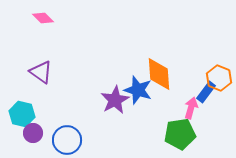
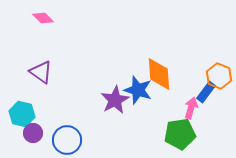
orange hexagon: moved 2 px up
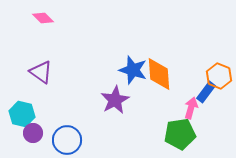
blue star: moved 5 px left, 20 px up
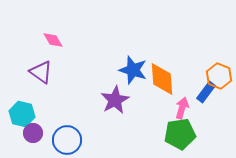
pink diamond: moved 10 px right, 22 px down; rotated 15 degrees clockwise
orange diamond: moved 3 px right, 5 px down
pink arrow: moved 9 px left
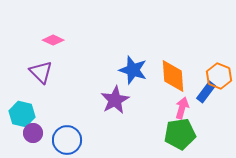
pink diamond: rotated 35 degrees counterclockwise
purple triangle: rotated 10 degrees clockwise
orange diamond: moved 11 px right, 3 px up
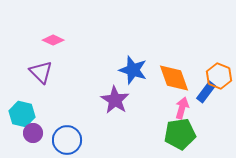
orange diamond: moved 1 px right, 2 px down; rotated 16 degrees counterclockwise
purple star: rotated 12 degrees counterclockwise
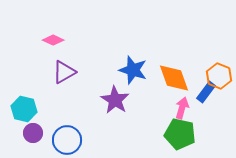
purple triangle: moved 23 px right; rotated 45 degrees clockwise
cyan hexagon: moved 2 px right, 5 px up
green pentagon: rotated 20 degrees clockwise
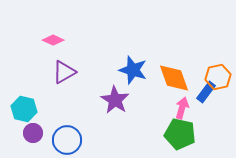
orange hexagon: moved 1 px left, 1 px down; rotated 25 degrees clockwise
